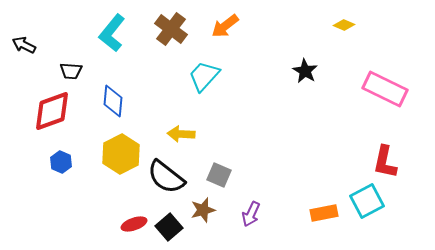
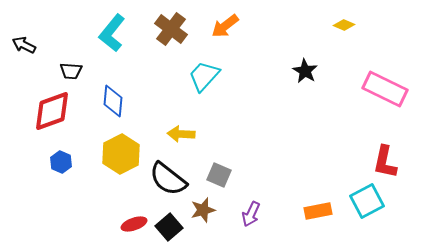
black semicircle: moved 2 px right, 2 px down
orange rectangle: moved 6 px left, 2 px up
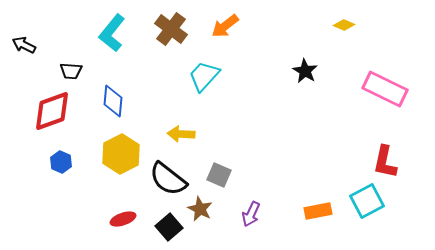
brown star: moved 3 px left, 1 px up; rotated 30 degrees counterclockwise
red ellipse: moved 11 px left, 5 px up
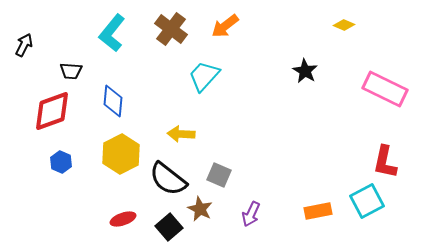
black arrow: rotated 90 degrees clockwise
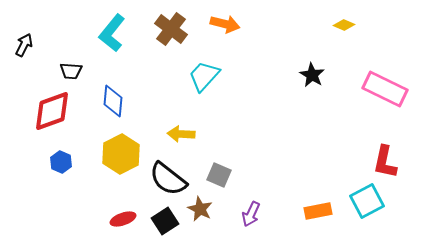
orange arrow: moved 2 px up; rotated 128 degrees counterclockwise
black star: moved 7 px right, 4 px down
black square: moved 4 px left, 6 px up; rotated 8 degrees clockwise
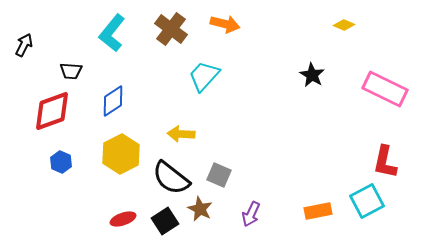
blue diamond: rotated 52 degrees clockwise
black semicircle: moved 3 px right, 1 px up
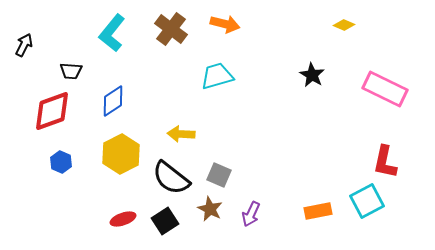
cyan trapezoid: moved 13 px right; rotated 32 degrees clockwise
brown star: moved 10 px right
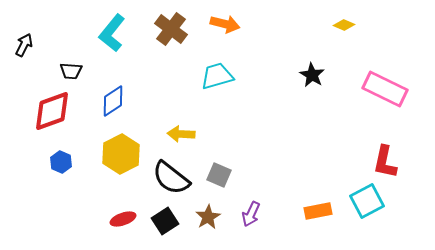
brown star: moved 2 px left, 8 px down; rotated 15 degrees clockwise
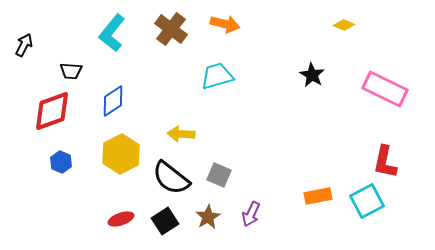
orange rectangle: moved 15 px up
red ellipse: moved 2 px left
